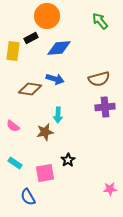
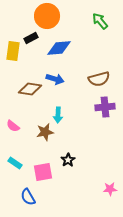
pink square: moved 2 px left, 1 px up
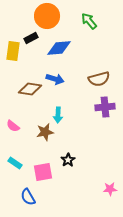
green arrow: moved 11 px left
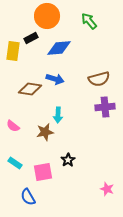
pink star: moved 3 px left; rotated 24 degrees clockwise
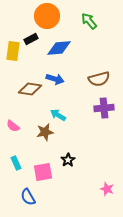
black rectangle: moved 1 px down
purple cross: moved 1 px left, 1 px down
cyan arrow: rotated 119 degrees clockwise
cyan rectangle: moved 1 px right; rotated 32 degrees clockwise
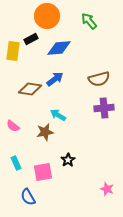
blue arrow: rotated 54 degrees counterclockwise
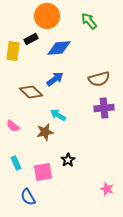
brown diamond: moved 1 px right, 3 px down; rotated 35 degrees clockwise
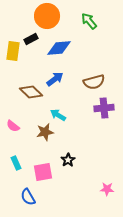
brown semicircle: moved 5 px left, 3 px down
pink star: rotated 16 degrees counterclockwise
